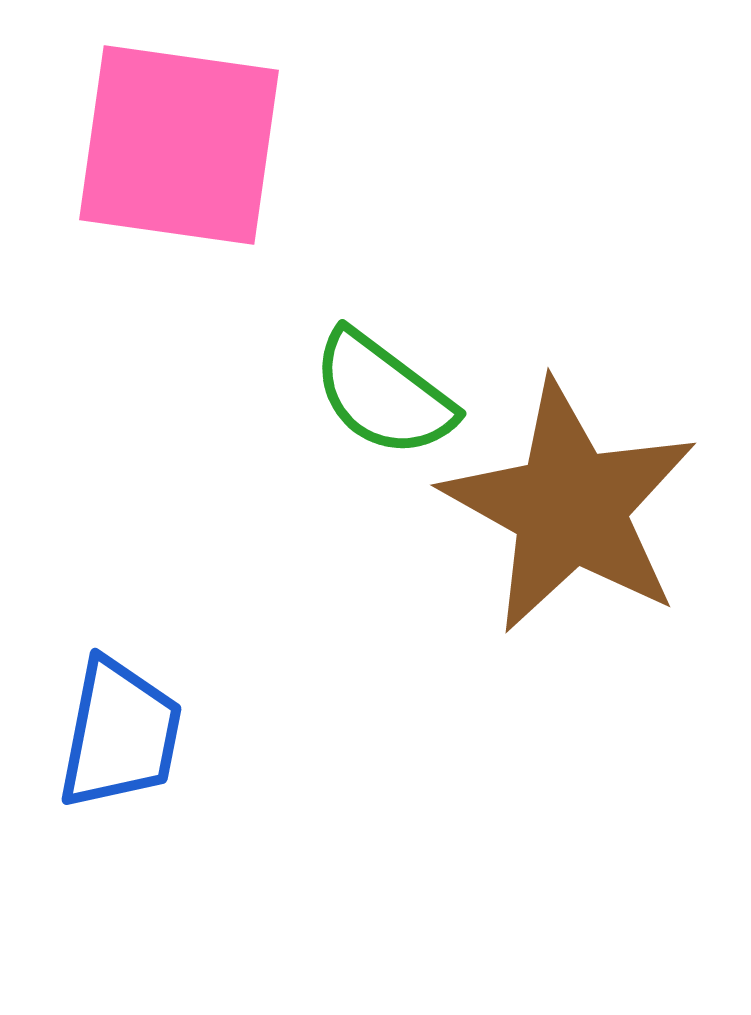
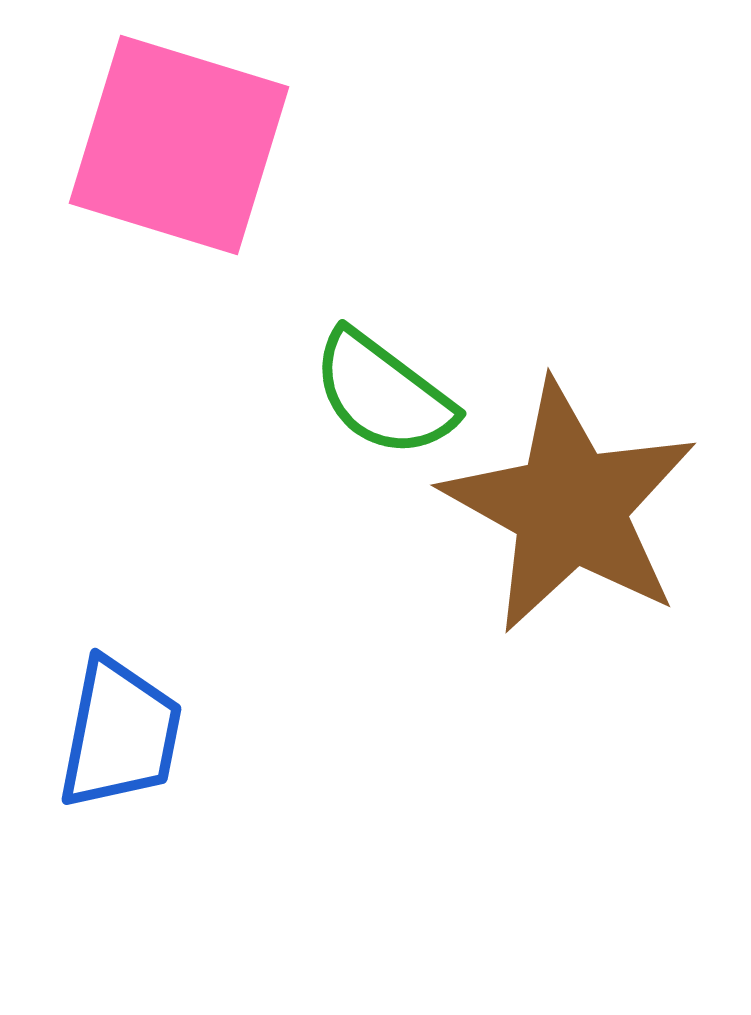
pink square: rotated 9 degrees clockwise
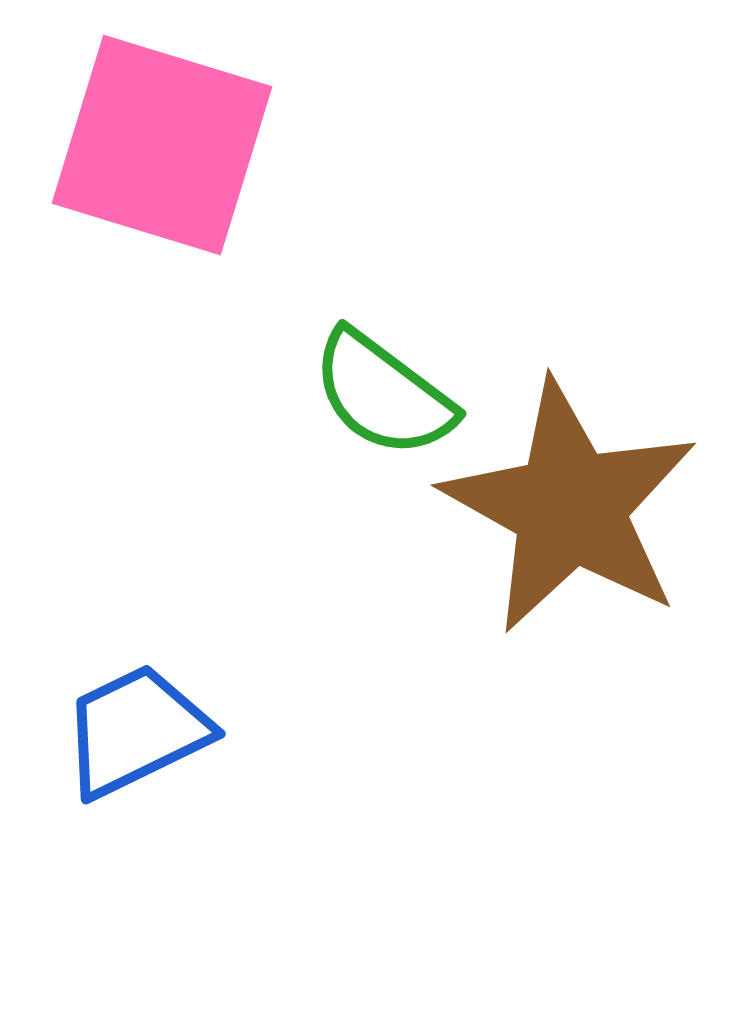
pink square: moved 17 px left
blue trapezoid: moved 16 px right, 3 px up; rotated 127 degrees counterclockwise
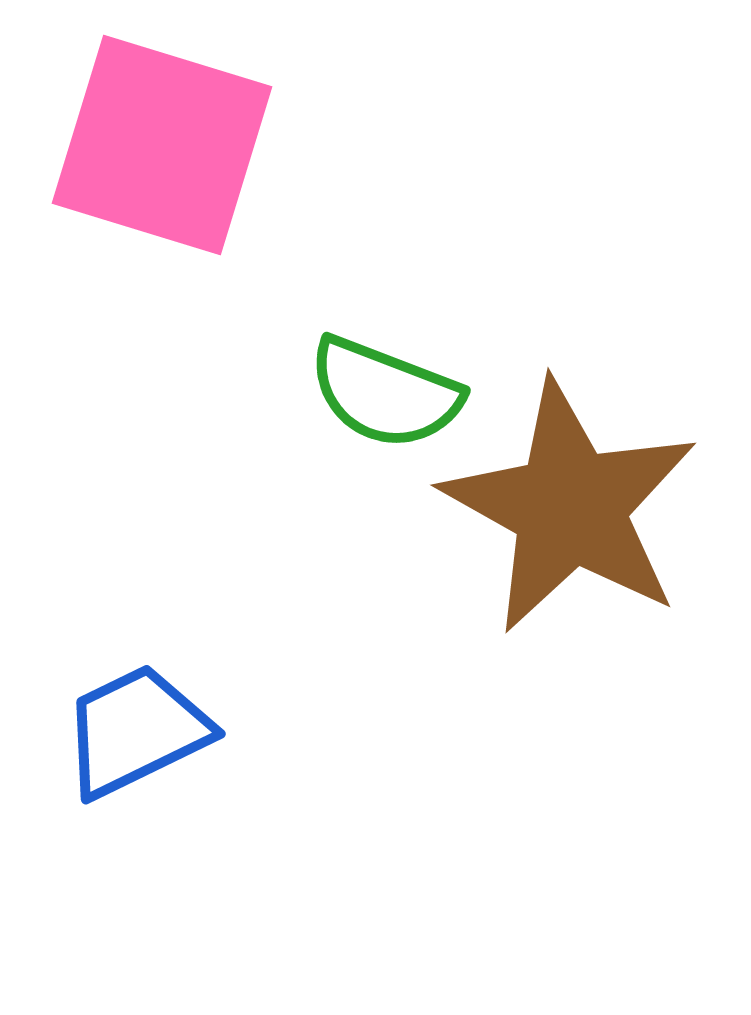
green semicircle: moved 2 px right, 1 px up; rotated 16 degrees counterclockwise
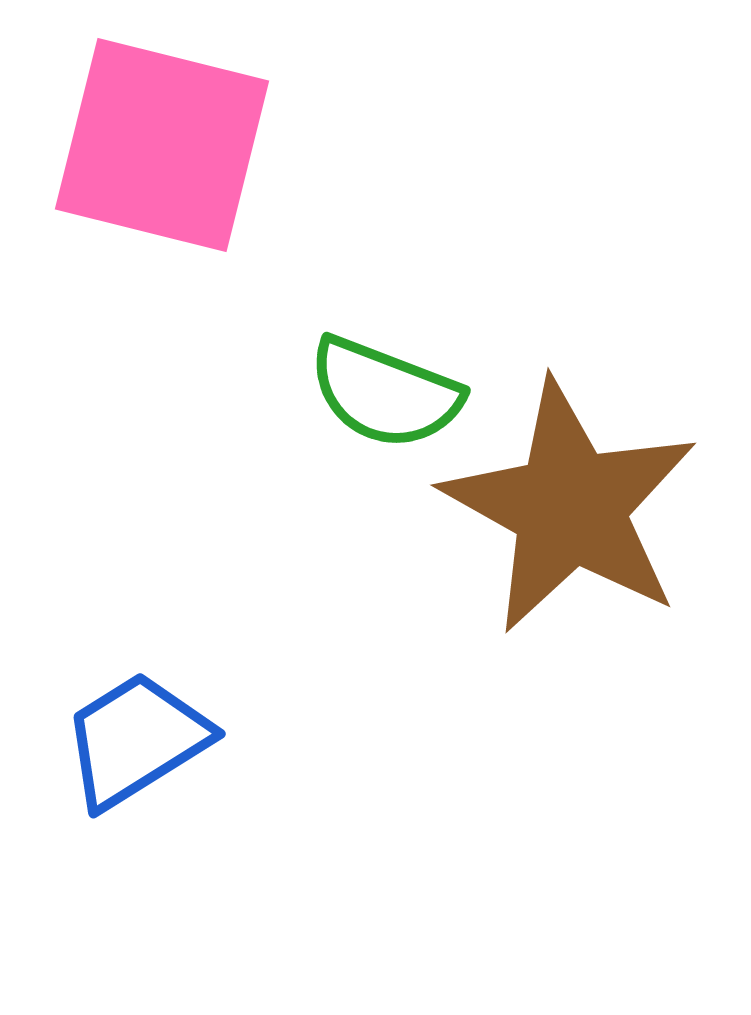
pink square: rotated 3 degrees counterclockwise
blue trapezoid: moved 9 px down; rotated 6 degrees counterclockwise
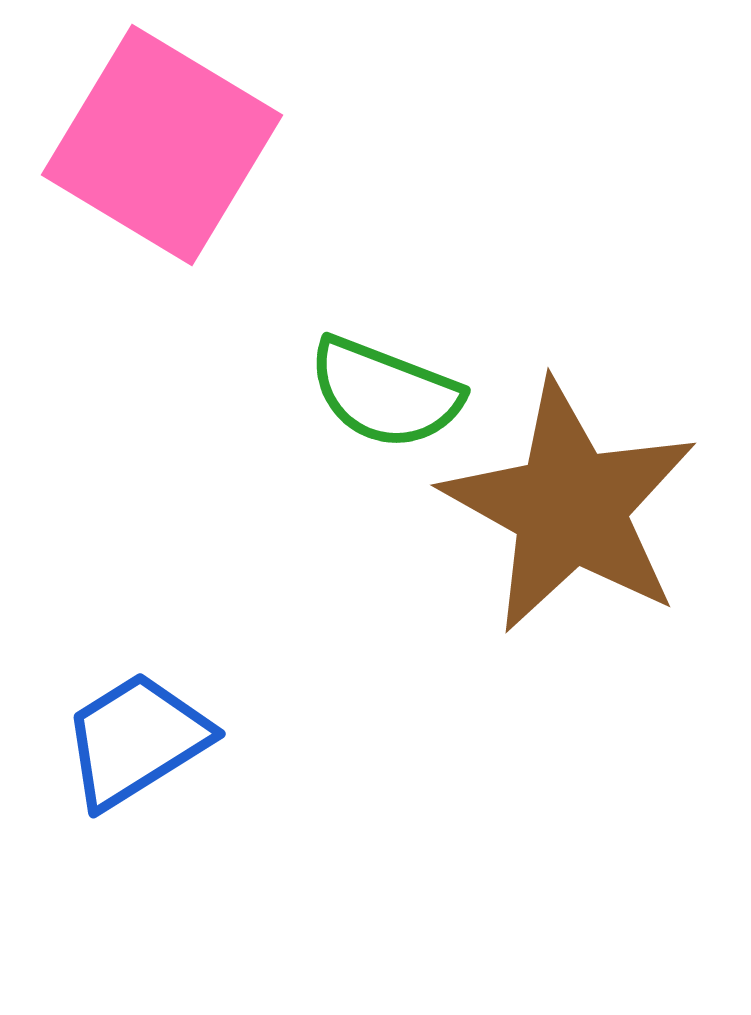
pink square: rotated 17 degrees clockwise
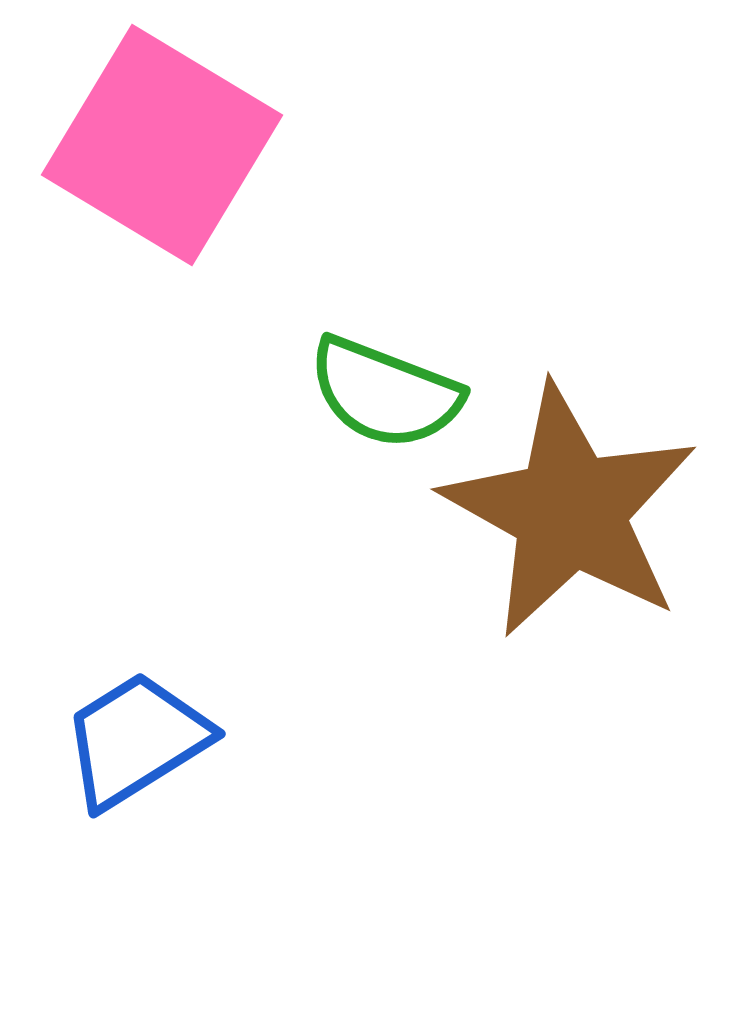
brown star: moved 4 px down
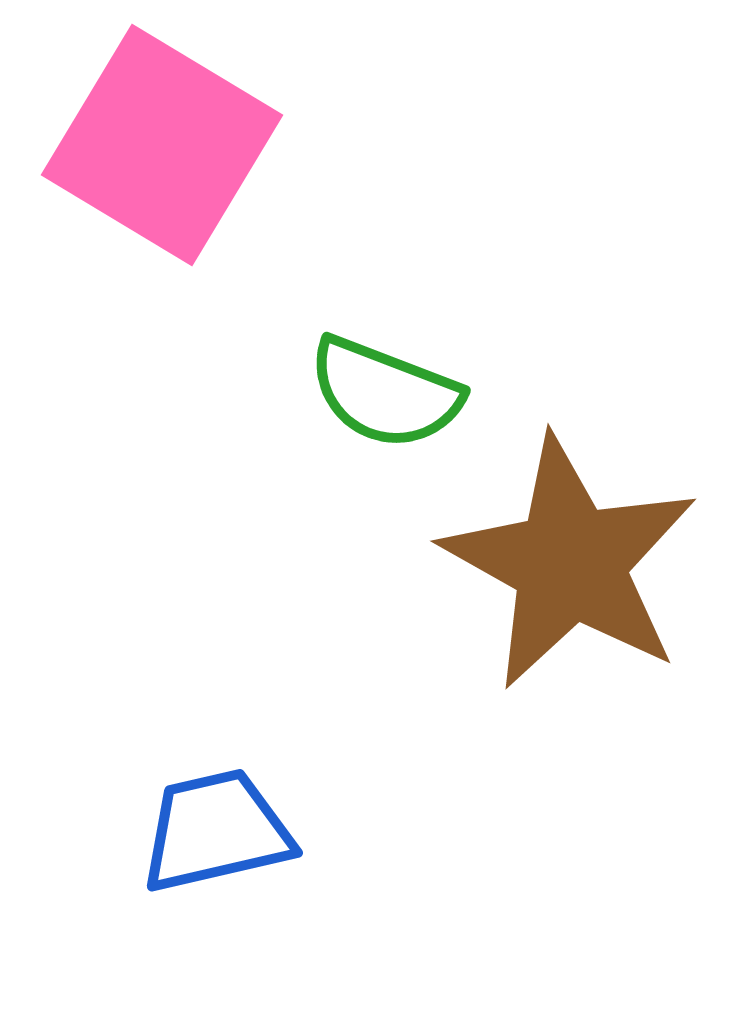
brown star: moved 52 px down
blue trapezoid: moved 80 px right, 91 px down; rotated 19 degrees clockwise
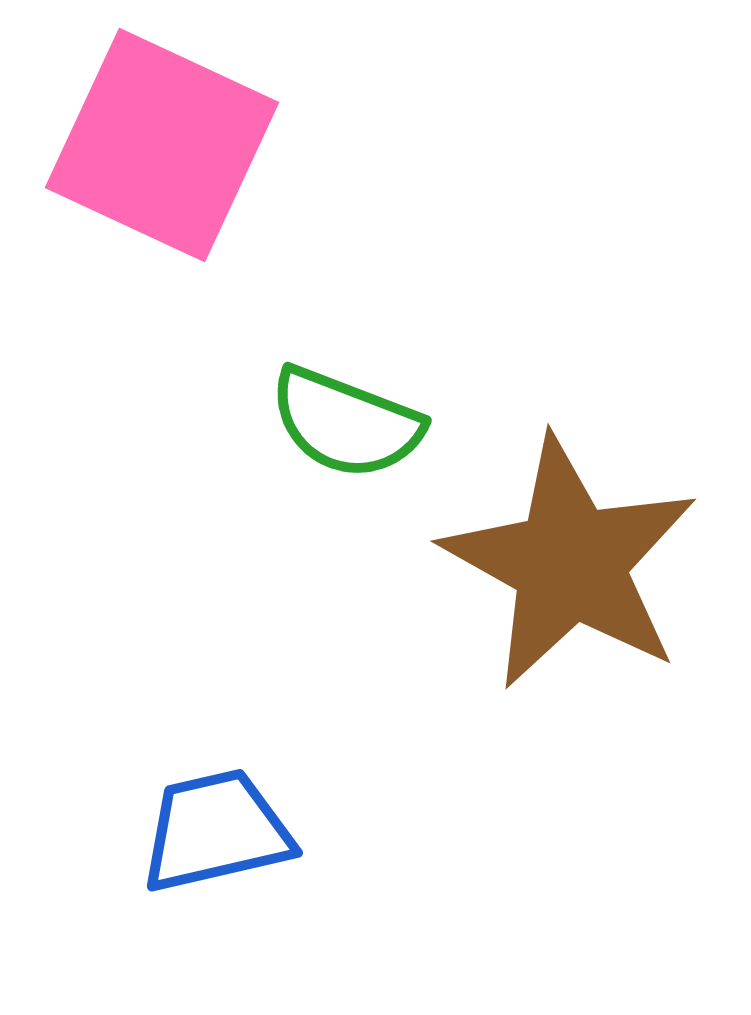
pink square: rotated 6 degrees counterclockwise
green semicircle: moved 39 px left, 30 px down
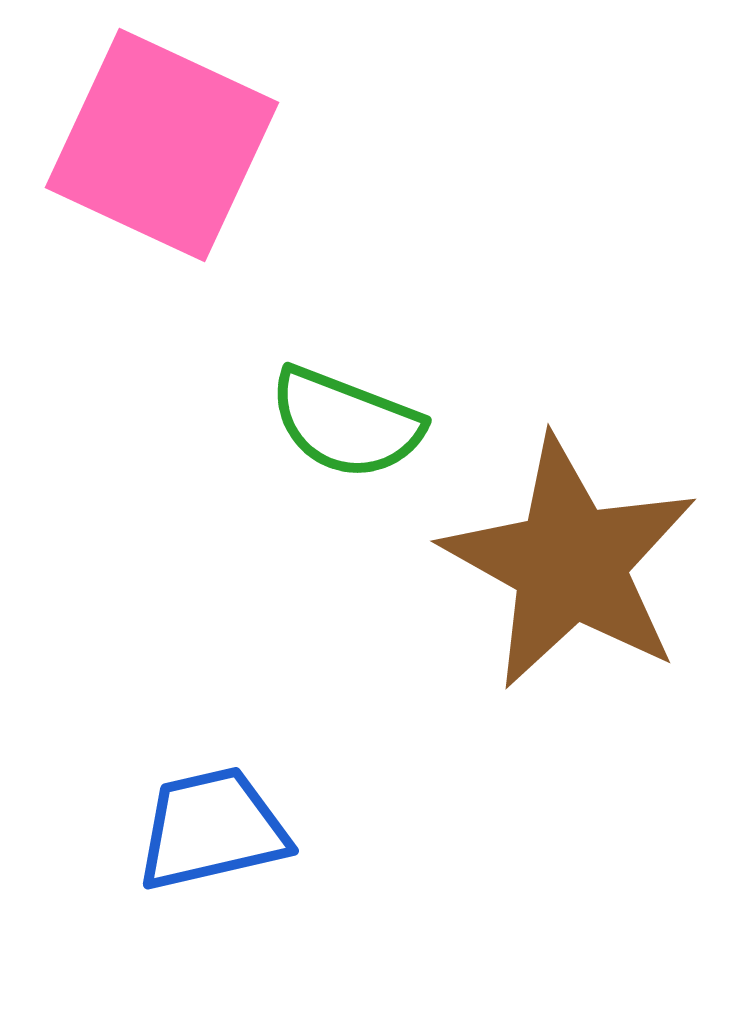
blue trapezoid: moved 4 px left, 2 px up
